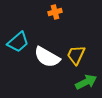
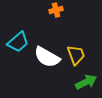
orange cross: moved 1 px right, 2 px up
yellow trapezoid: rotated 135 degrees clockwise
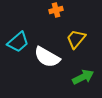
yellow trapezoid: moved 16 px up; rotated 120 degrees counterclockwise
green arrow: moved 3 px left, 5 px up
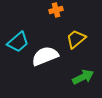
yellow trapezoid: rotated 10 degrees clockwise
white semicircle: moved 2 px left, 1 px up; rotated 128 degrees clockwise
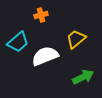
orange cross: moved 15 px left, 5 px down
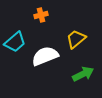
cyan trapezoid: moved 3 px left
green arrow: moved 3 px up
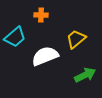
orange cross: rotated 16 degrees clockwise
cyan trapezoid: moved 5 px up
green arrow: moved 2 px right, 1 px down
